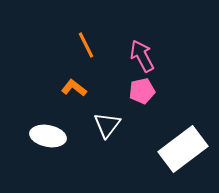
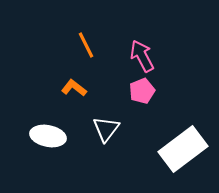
pink pentagon: rotated 10 degrees counterclockwise
white triangle: moved 1 px left, 4 px down
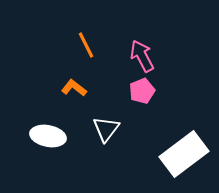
white rectangle: moved 1 px right, 5 px down
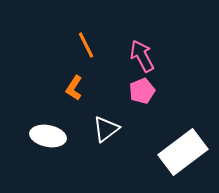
orange L-shape: rotated 95 degrees counterclockwise
white triangle: rotated 16 degrees clockwise
white rectangle: moved 1 px left, 2 px up
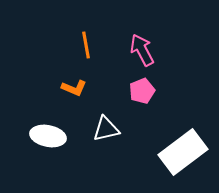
orange line: rotated 16 degrees clockwise
pink arrow: moved 6 px up
orange L-shape: rotated 100 degrees counterclockwise
white triangle: rotated 24 degrees clockwise
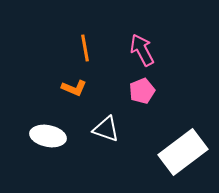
orange line: moved 1 px left, 3 px down
white triangle: rotated 32 degrees clockwise
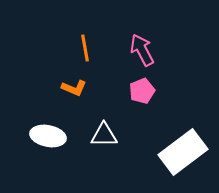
white triangle: moved 2 px left, 6 px down; rotated 20 degrees counterclockwise
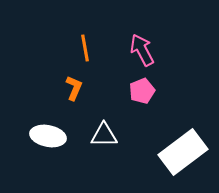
orange L-shape: rotated 90 degrees counterclockwise
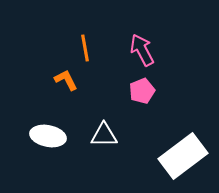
orange L-shape: moved 8 px left, 8 px up; rotated 50 degrees counterclockwise
white rectangle: moved 4 px down
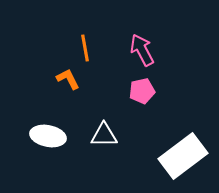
orange L-shape: moved 2 px right, 1 px up
pink pentagon: rotated 10 degrees clockwise
